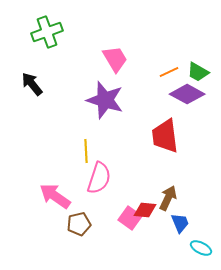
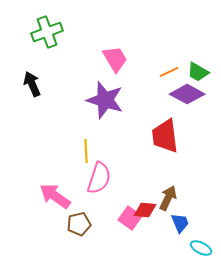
black arrow: rotated 15 degrees clockwise
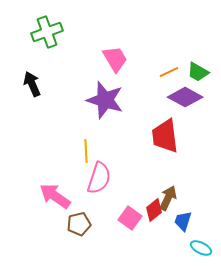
purple diamond: moved 2 px left, 3 px down
red diamond: moved 9 px right; rotated 45 degrees counterclockwise
blue trapezoid: moved 3 px right, 2 px up; rotated 140 degrees counterclockwise
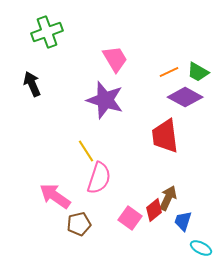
yellow line: rotated 30 degrees counterclockwise
